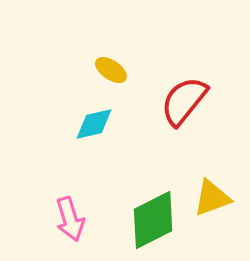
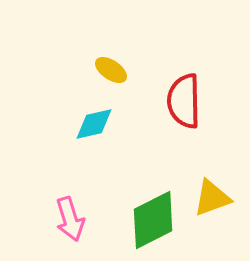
red semicircle: rotated 40 degrees counterclockwise
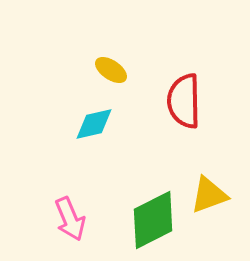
yellow triangle: moved 3 px left, 3 px up
pink arrow: rotated 6 degrees counterclockwise
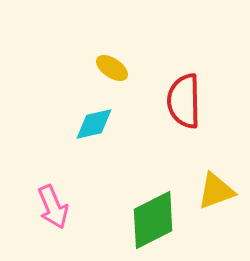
yellow ellipse: moved 1 px right, 2 px up
yellow triangle: moved 7 px right, 4 px up
pink arrow: moved 17 px left, 12 px up
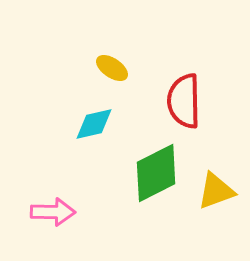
pink arrow: moved 5 px down; rotated 66 degrees counterclockwise
green diamond: moved 3 px right, 47 px up
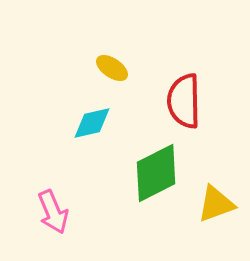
cyan diamond: moved 2 px left, 1 px up
yellow triangle: moved 13 px down
pink arrow: rotated 66 degrees clockwise
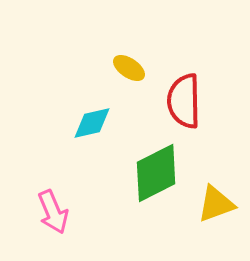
yellow ellipse: moved 17 px right
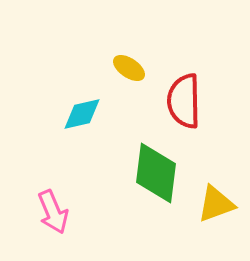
cyan diamond: moved 10 px left, 9 px up
green diamond: rotated 56 degrees counterclockwise
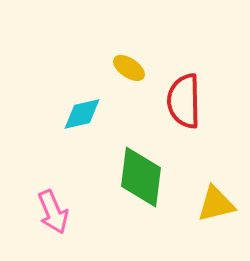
green diamond: moved 15 px left, 4 px down
yellow triangle: rotated 6 degrees clockwise
